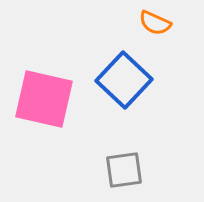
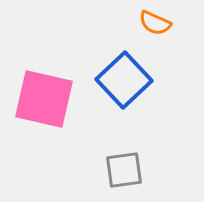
blue square: rotated 4 degrees clockwise
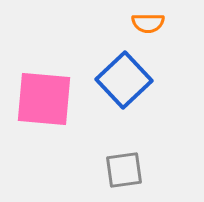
orange semicircle: moved 7 px left; rotated 24 degrees counterclockwise
pink square: rotated 8 degrees counterclockwise
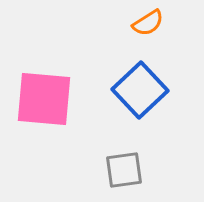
orange semicircle: rotated 32 degrees counterclockwise
blue square: moved 16 px right, 10 px down
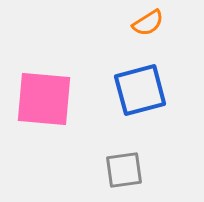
blue square: rotated 28 degrees clockwise
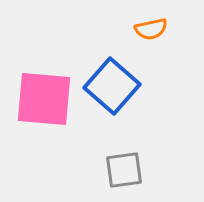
orange semicircle: moved 3 px right, 6 px down; rotated 20 degrees clockwise
blue square: moved 28 px left, 4 px up; rotated 34 degrees counterclockwise
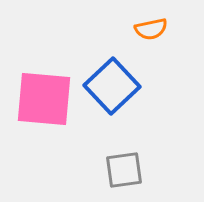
blue square: rotated 6 degrees clockwise
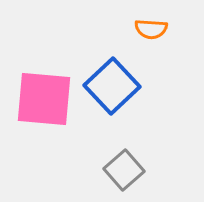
orange semicircle: rotated 16 degrees clockwise
gray square: rotated 33 degrees counterclockwise
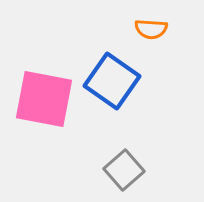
blue square: moved 5 px up; rotated 12 degrees counterclockwise
pink square: rotated 6 degrees clockwise
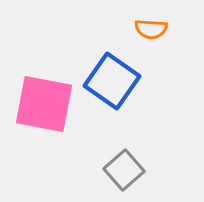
pink square: moved 5 px down
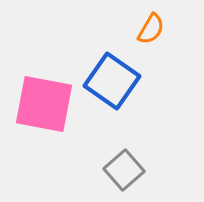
orange semicircle: rotated 64 degrees counterclockwise
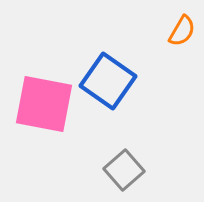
orange semicircle: moved 31 px right, 2 px down
blue square: moved 4 px left
